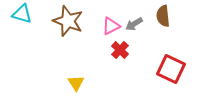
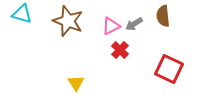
red square: moved 2 px left
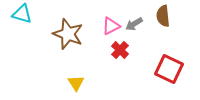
brown star: moved 13 px down
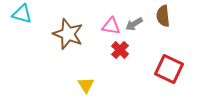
pink triangle: rotated 36 degrees clockwise
yellow triangle: moved 10 px right, 2 px down
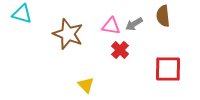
red square: moved 1 px left; rotated 24 degrees counterclockwise
yellow triangle: rotated 12 degrees counterclockwise
